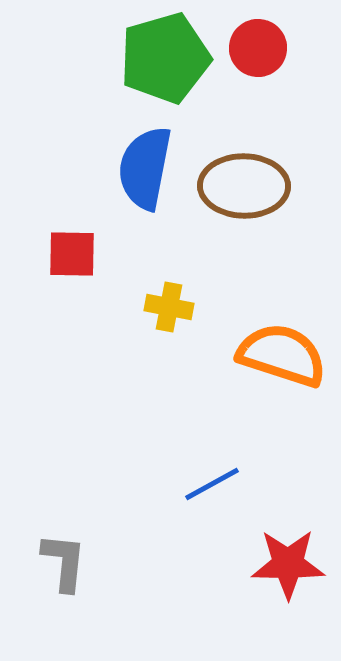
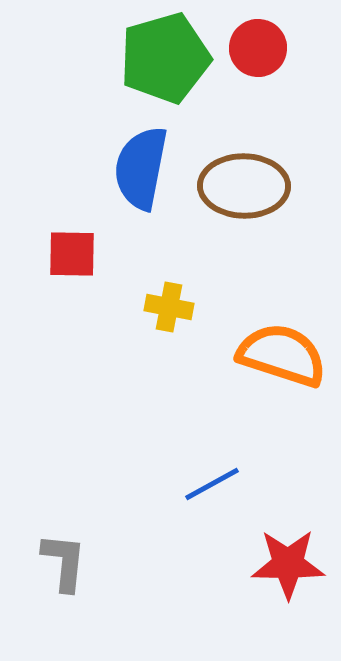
blue semicircle: moved 4 px left
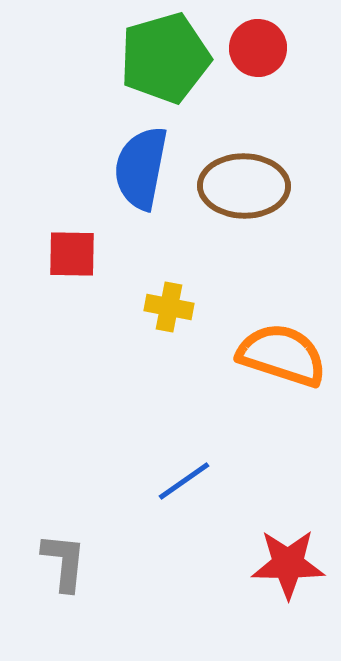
blue line: moved 28 px left, 3 px up; rotated 6 degrees counterclockwise
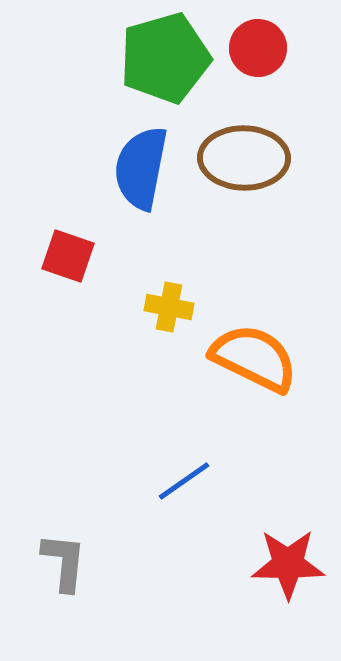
brown ellipse: moved 28 px up
red square: moved 4 px left, 2 px down; rotated 18 degrees clockwise
orange semicircle: moved 28 px left, 3 px down; rotated 8 degrees clockwise
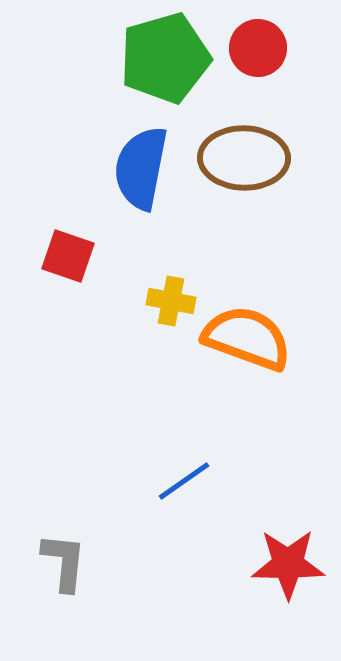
yellow cross: moved 2 px right, 6 px up
orange semicircle: moved 7 px left, 20 px up; rotated 6 degrees counterclockwise
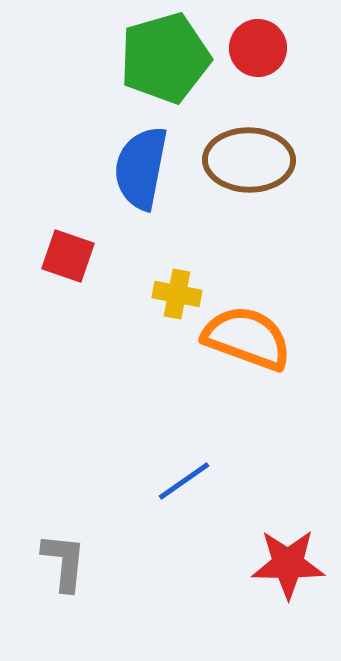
brown ellipse: moved 5 px right, 2 px down
yellow cross: moved 6 px right, 7 px up
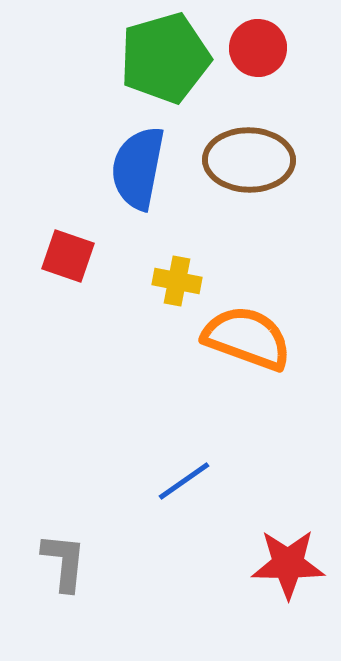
blue semicircle: moved 3 px left
yellow cross: moved 13 px up
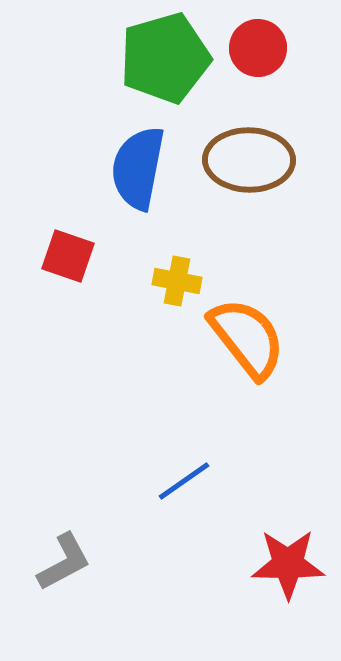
orange semicircle: rotated 32 degrees clockwise
gray L-shape: rotated 56 degrees clockwise
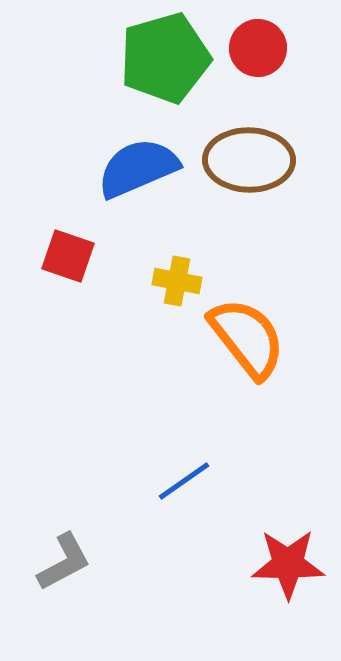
blue semicircle: rotated 56 degrees clockwise
